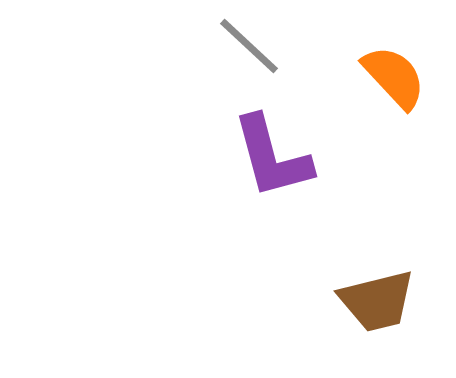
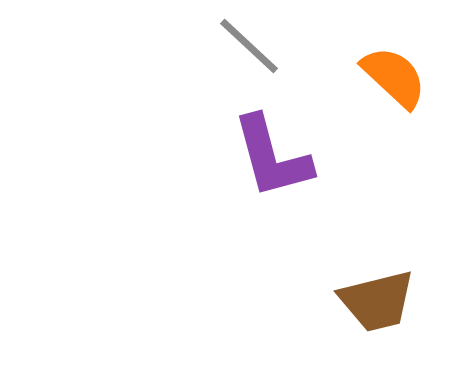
orange semicircle: rotated 4 degrees counterclockwise
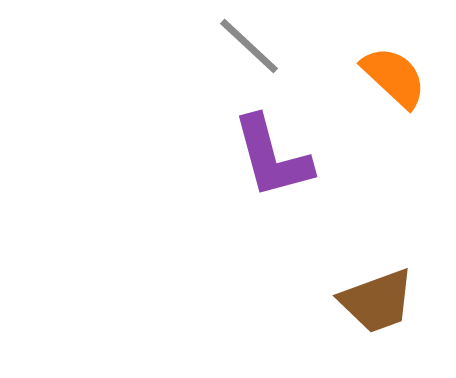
brown trapezoid: rotated 6 degrees counterclockwise
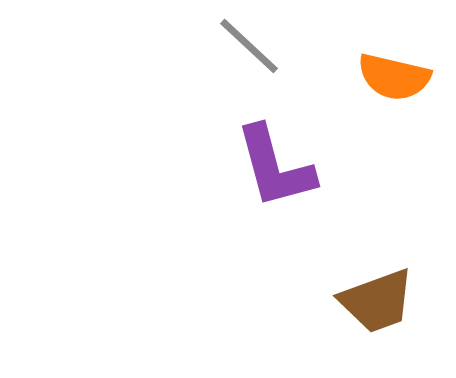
orange semicircle: rotated 150 degrees clockwise
purple L-shape: moved 3 px right, 10 px down
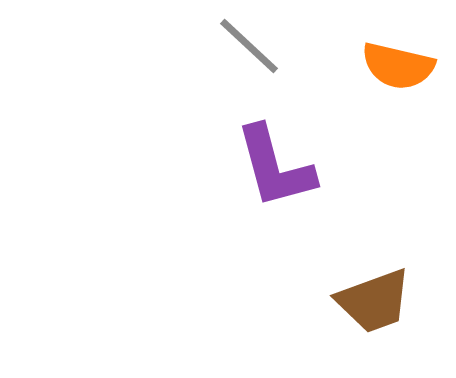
orange semicircle: moved 4 px right, 11 px up
brown trapezoid: moved 3 px left
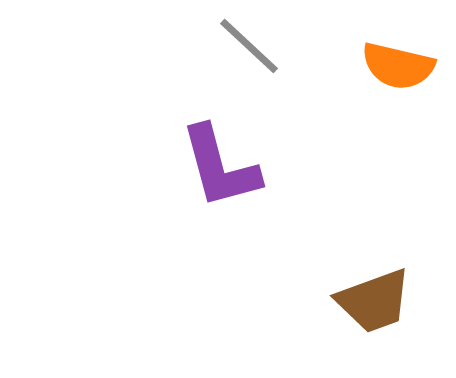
purple L-shape: moved 55 px left
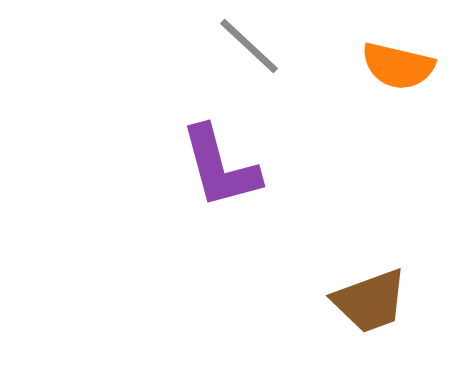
brown trapezoid: moved 4 px left
